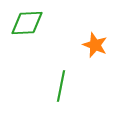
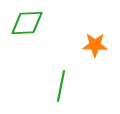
orange star: rotated 20 degrees counterclockwise
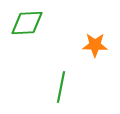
green line: moved 1 px down
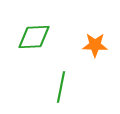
green diamond: moved 7 px right, 14 px down
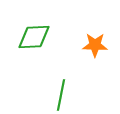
green line: moved 8 px down
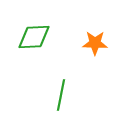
orange star: moved 2 px up
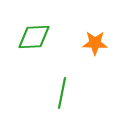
green line: moved 1 px right, 2 px up
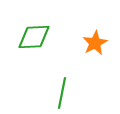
orange star: rotated 30 degrees counterclockwise
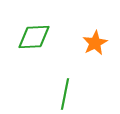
green line: moved 3 px right, 1 px down
